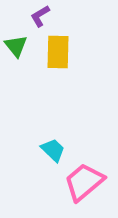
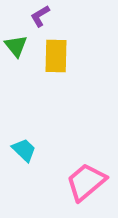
yellow rectangle: moved 2 px left, 4 px down
cyan trapezoid: moved 29 px left
pink trapezoid: moved 2 px right
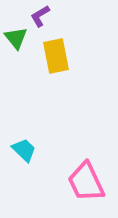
green triangle: moved 8 px up
yellow rectangle: rotated 12 degrees counterclockwise
pink trapezoid: rotated 75 degrees counterclockwise
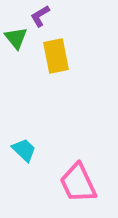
pink trapezoid: moved 8 px left, 1 px down
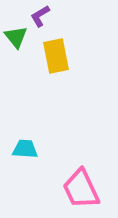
green triangle: moved 1 px up
cyan trapezoid: moved 1 px right, 1 px up; rotated 40 degrees counterclockwise
pink trapezoid: moved 3 px right, 6 px down
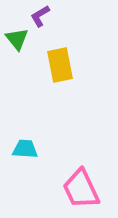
green triangle: moved 1 px right, 2 px down
yellow rectangle: moved 4 px right, 9 px down
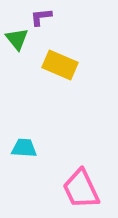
purple L-shape: moved 1 px right, 1 px down; rotated 25 degrees clockwise
yellow rectangle: rotated 56 degrees counterclockwise
cyan trapezoid: moved 1 px left, 1 px up
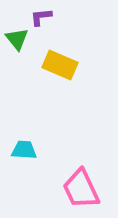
cyan trapezoid: moved 2 px down
